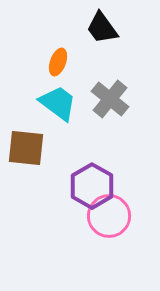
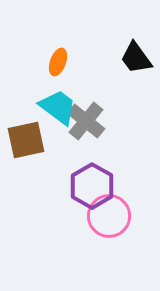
black trapezoid: moved 34 px right, 30 px down
gray cross: moved 24 px left, 22 px down
cyan trapezoid: moved 4 px down
brown square: moved 8 px up; rotated 18 degrees counterclockwise
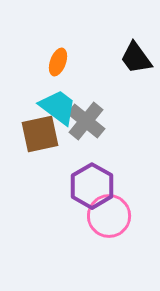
brown square: moved 14 px right, 6 px up
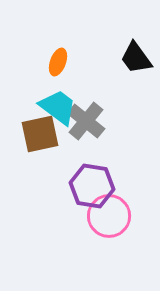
purple hexagon: rotated 21 degrees counterclockwise
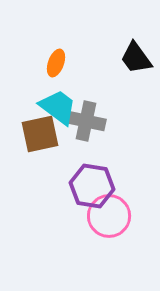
orange ellipse: moved 2 px left, 1 px down
gray cross: rotated 27 degrees counterclockwise
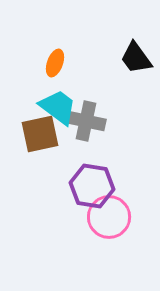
orange ellipse: moved 1 px left
pink circle: moved 1 px down
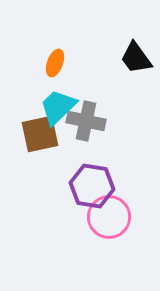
cyan trapezoid: rotated 81 degrees counterclockwise
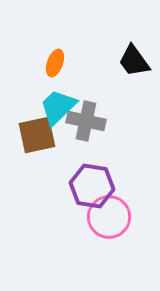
black trapezoid: moved 2 px left, 3 px down
brown square: moved 3 px left, 1 px down
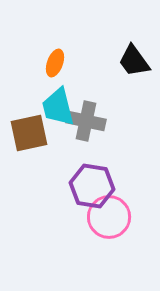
cyan trapezoid: rotated 60 degrees counterclockwise
brown square: moved 8 px left, 2 px up
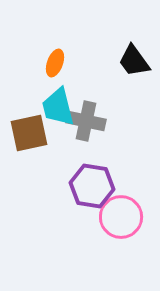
pink circle: moved 12 px right
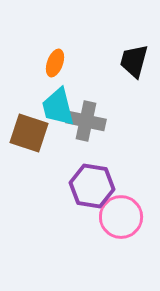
black trapezoid: rotated 51 degrees clockwise
brown square: rotated 30 degrees clockwise
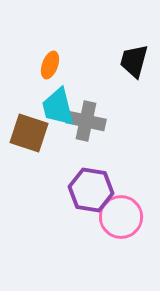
orange ellipse: moved 5 px left, 2 px down
purple hexagon: moved 1 px left, 4 px down
